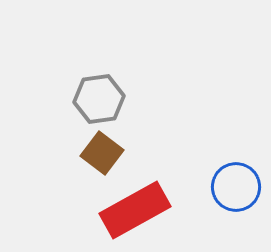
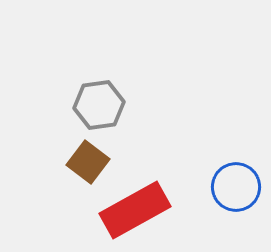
gray hexagon: moved 6 px down
brown square: moved 14 px left, 9 px down
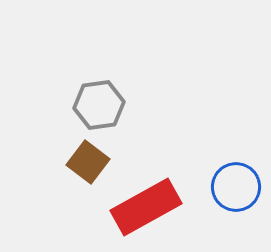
red rectangle: moved 11 px right, 3 px up
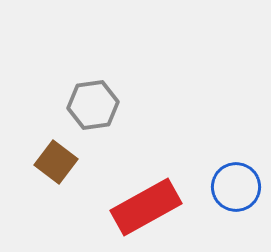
gray hexagon: moved 6 px left
brown square: moved 32 px left
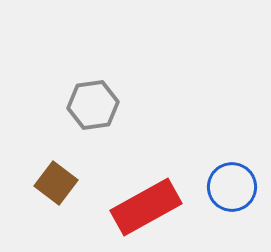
brown square: moved 21 px down
blue circle: moved 4 px left
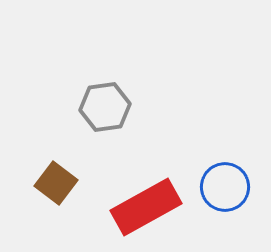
gray hexagon: moved 12 px right, 2 px down
blue circle: moved 7 px left
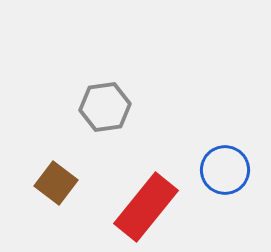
blue circle: moved 17 px up
red rectangle: rotated 22 degrees counterclockwise
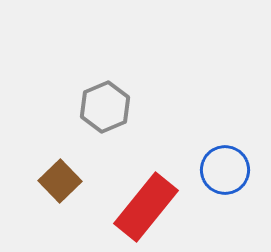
gray hexagon: rotated 15 degrees counterclockwise
brown square: moved 4 px right, 2 px up; rotated 9 degrees clockwise
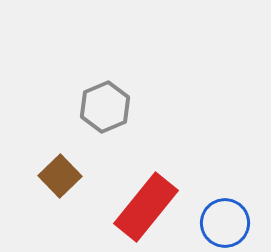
blue circle: moved 53 px down
brown square: moved 5 px up
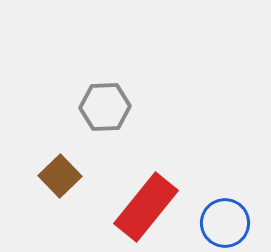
gray hexagon: rotated 21 degrees clockwise
